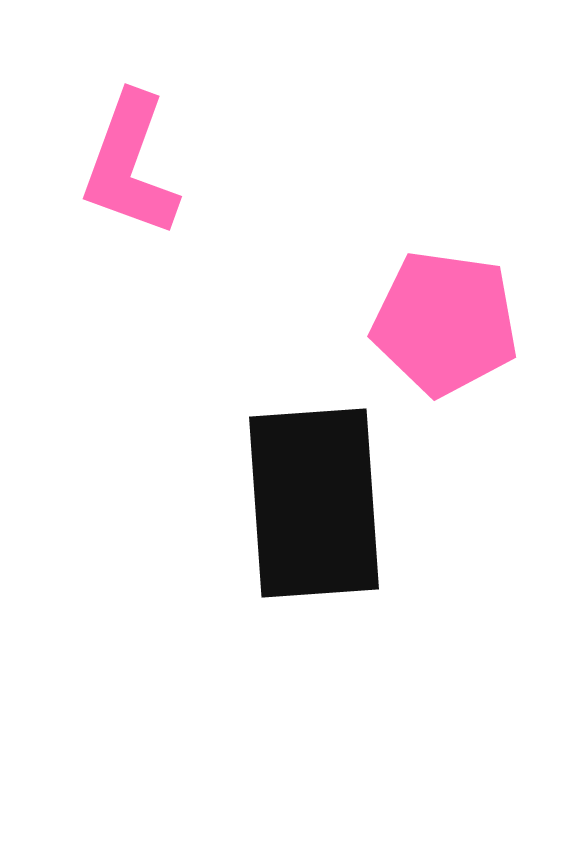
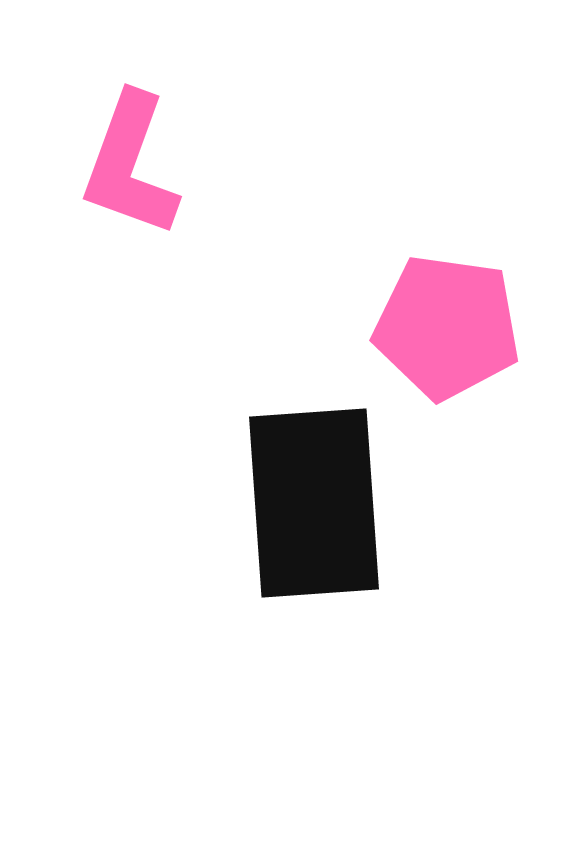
pink pentagon: moved 2 px right, 4 px down
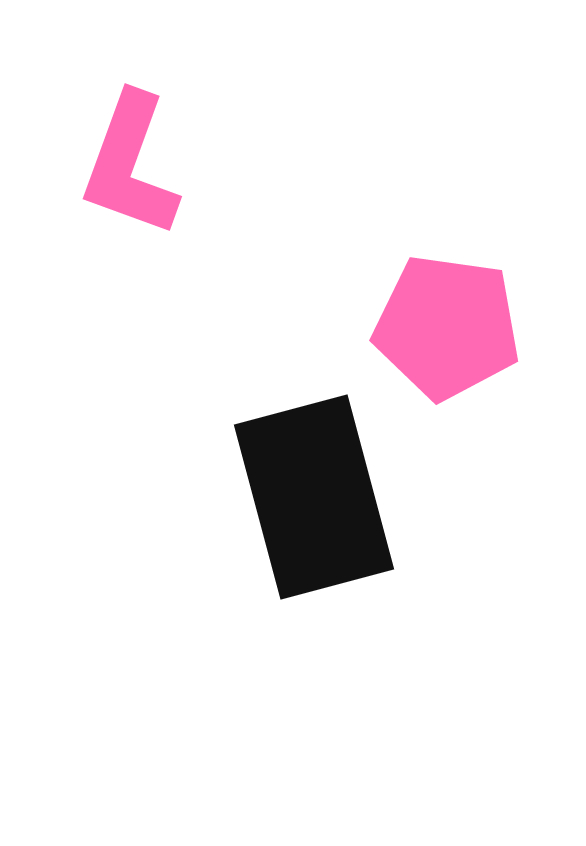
black rectangle: moved 6 px up; rotated 11 degrees counterclockwise
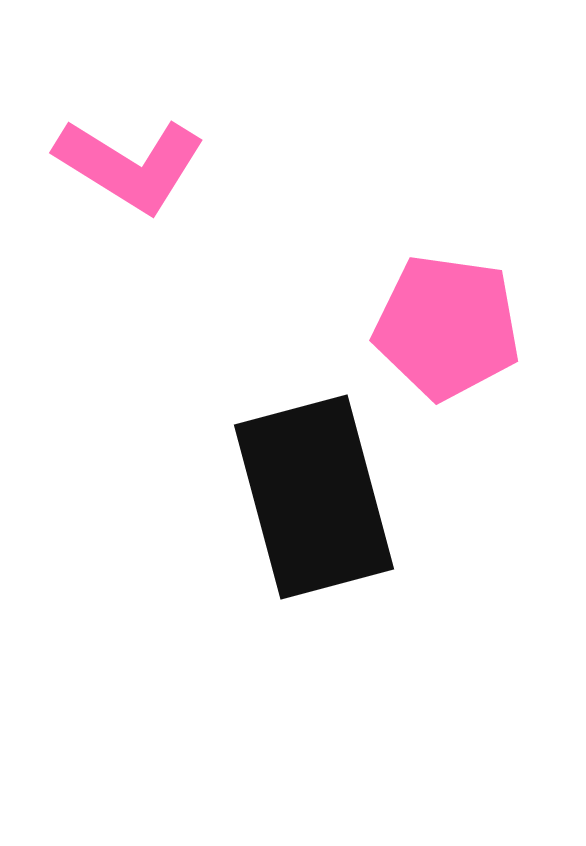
pink L-shape: rotated 78 degrees counterclockwise
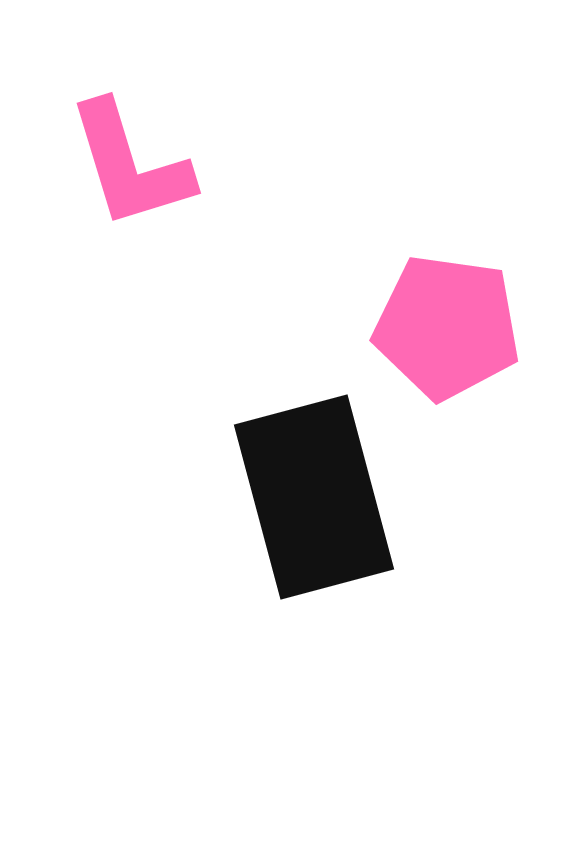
pink L-shape: rotated 41 degrees clockwise
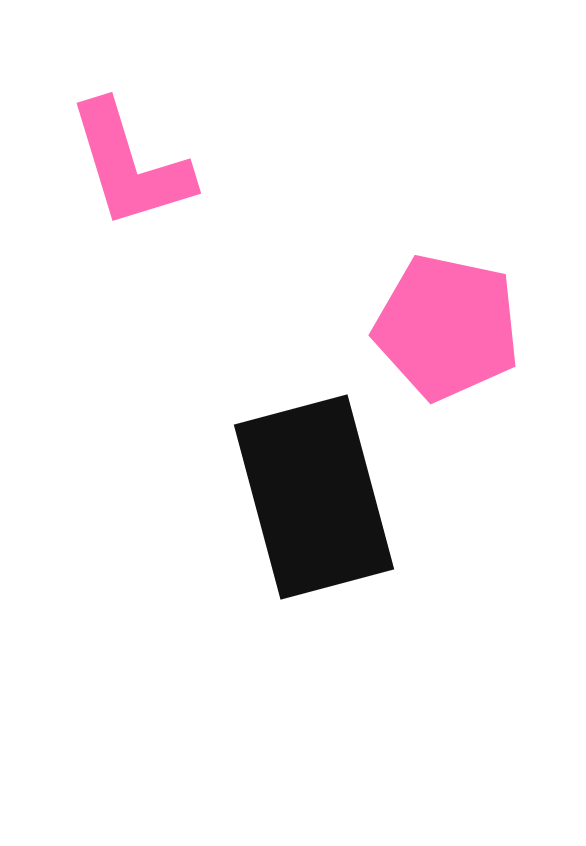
pink pentagon: rotated 4 degrees clockwise
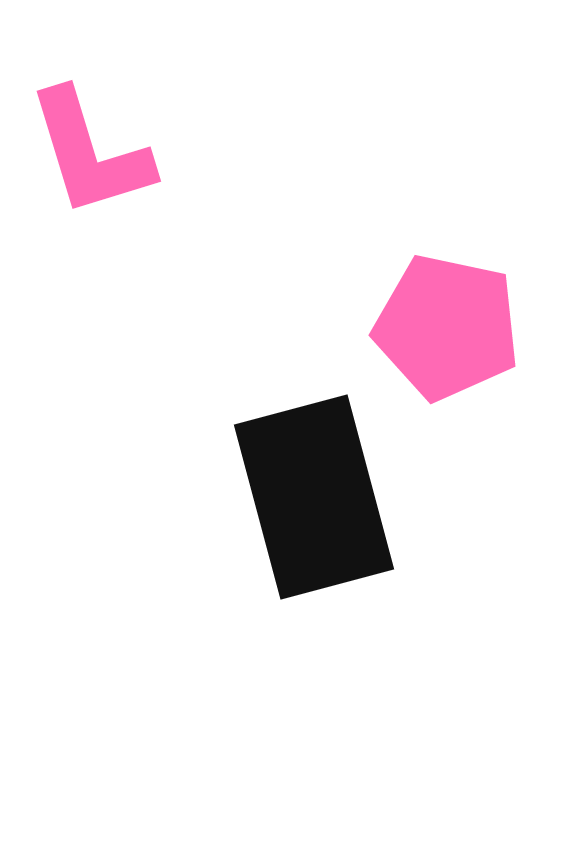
pink L-shape: moved 40 px left, 12 px up
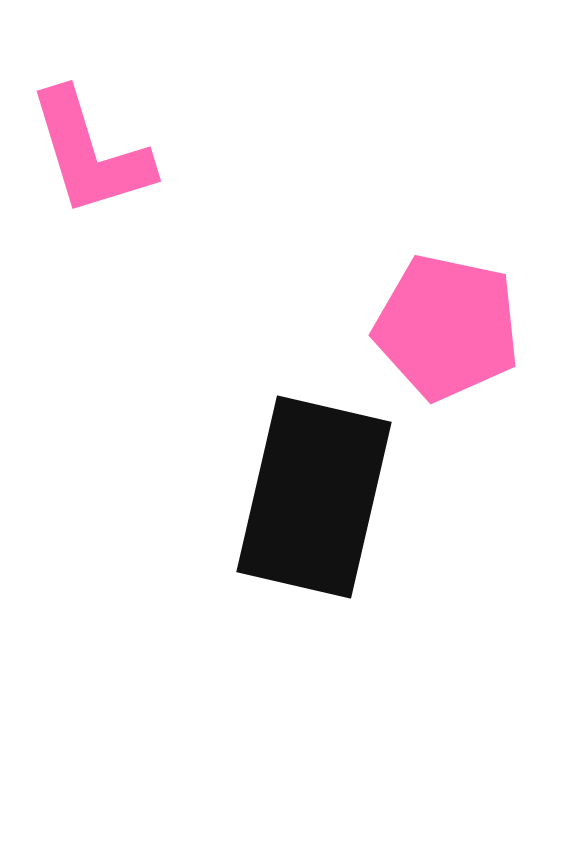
black rectangle: rotated 28 degrees clockwise
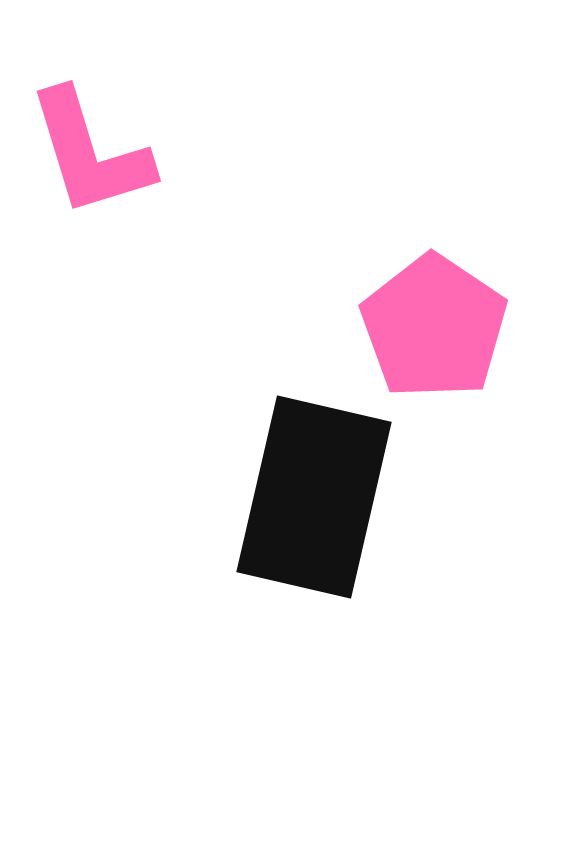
pink pentagon: moved 13 px left; rotated 22 degrees clockwise
